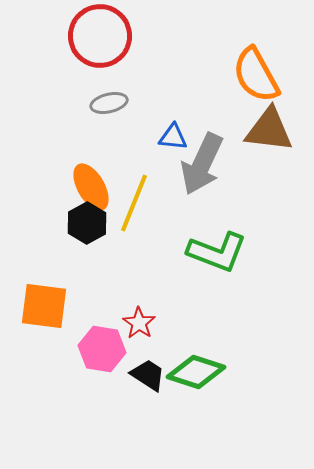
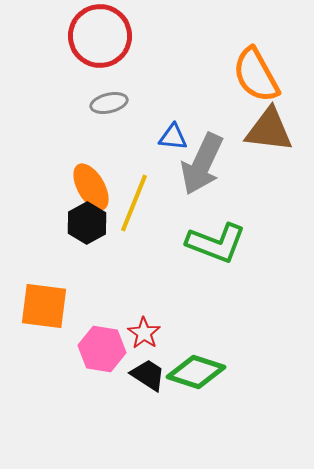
green L-shape: moved 1 px left, 9 px up
red star: moved 5 px right, 10 px down
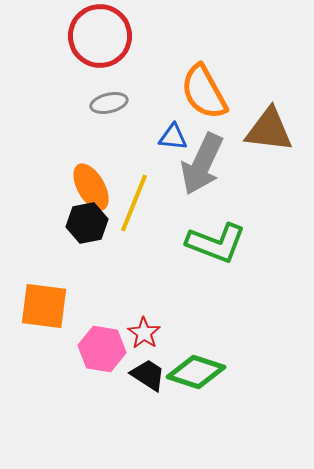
orange semicircle: moved 52 px left, 17 px down
black hexagon: rotated 18 degrees clockwise
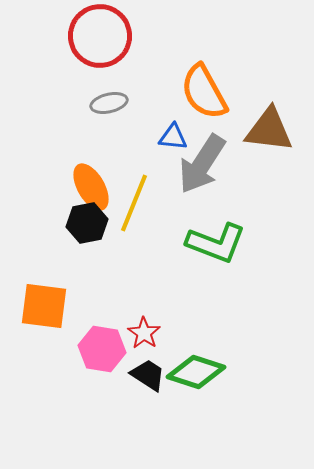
gray arrow: rotated 8 degrees clockwise
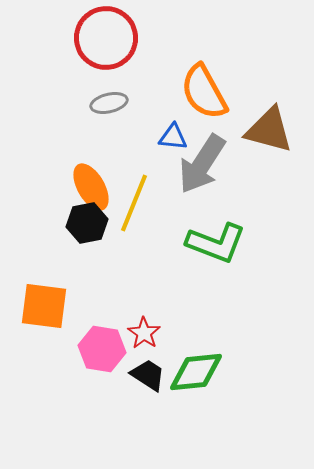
red circle: moved 6 px right, 2 px down
brown triangle: rotated 8 degrees clockwise
green diamond: rotated 24 degrees counterclockwise
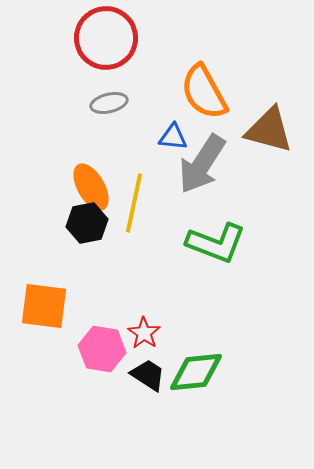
yellow line: rotated 10 degrees counterclockwise
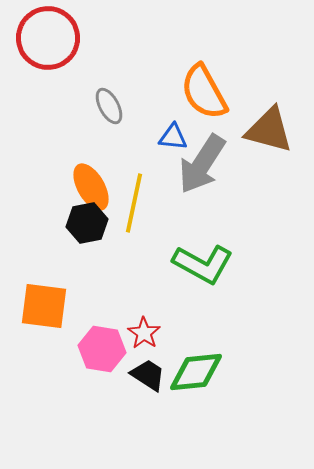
red circle: moved 58 px left
gray ellipse: moved 3 px down; rotated 75 degrees clockwise
green L-shape: moved 13 px left, 21 px down; rotated 8 degrees clockwise
